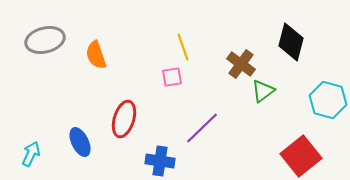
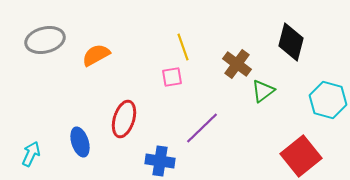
orange semicircle: rotated 80 degrees clockwise
brown cross: moved 4 px left
blue ellipse: rotated 8 degrees clockwise
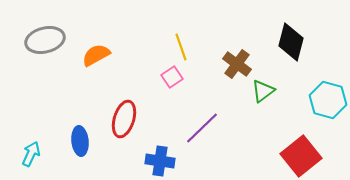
yellow line: moved 2 px left
pink square: rotated 25 degrees counterclockwise
blue ellipse: moved 1 px up; rotated 12 degrees clockwise
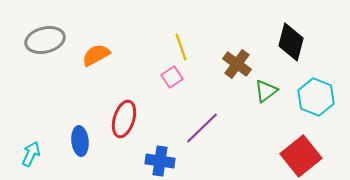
green triangle: moved 3 px right
cyan hexagon: moved 12 px left, 3 px up; rotated 6 degrees clockwise
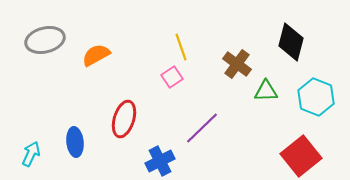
green triangle: rotated 35 degrees clockwise
blue ellipse: moved 5 px left, 1 px down
blue cross: rotated 36 degrees counterclockwise
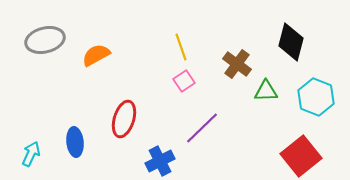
pink square: moved 12 px right, 4 px down
